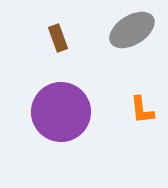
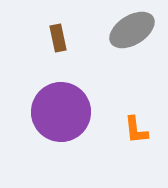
brown rectangle: rotated 8 degrees clockwise
orange L-shape: moved 6 px left, 20 px down
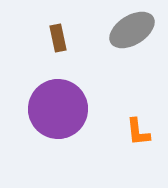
purple circle: moved 3 px left, 3 px up
orange L-shape: moved 2 px right, 2 px down
